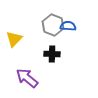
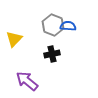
black cross: rotated 14 degrees counterclockwise
purple arrow: moved 3 px down
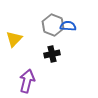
purple arrow: rotated 65 degrees clockwise
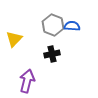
blue semicircle: moved 4 px right
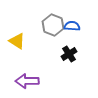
yellow triangle: moved 3 px right, 2 px down; rotated 42 degrees counterclockwise
black cross: moved 17 px right; rotated 21 degrees counterclockwise
purple arrow: rotated 105 degrees counterclockwise
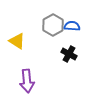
gray hexagon: rotated 10 degrees clockwise
black cross: rotated 28 degrees counterclockwise
purple arrow: rotated 95 degrees counterclockwise
